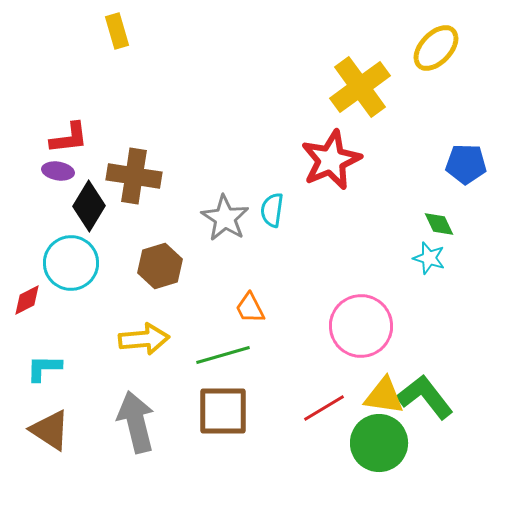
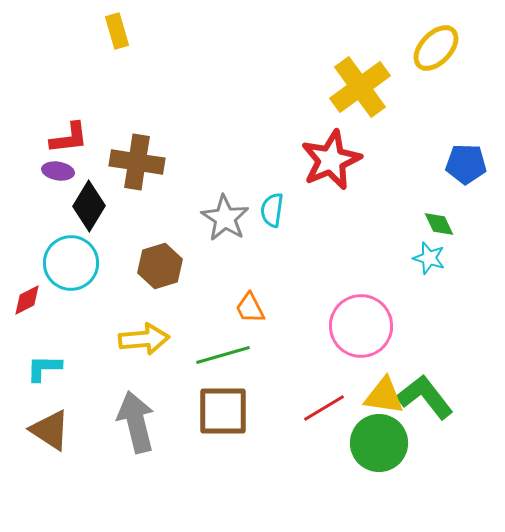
brown cross: moved 3 px right, 14 px up
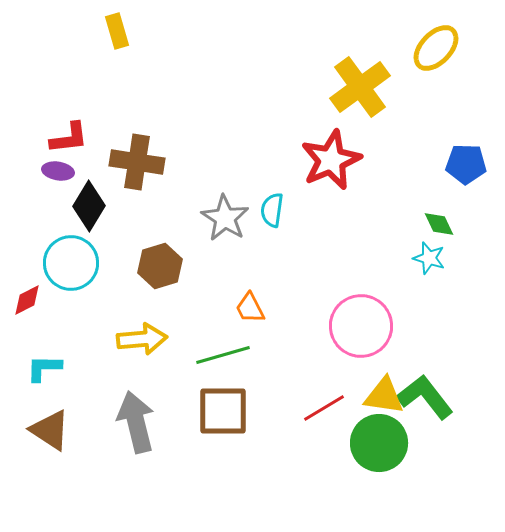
yellow arrow: moved 2 px left
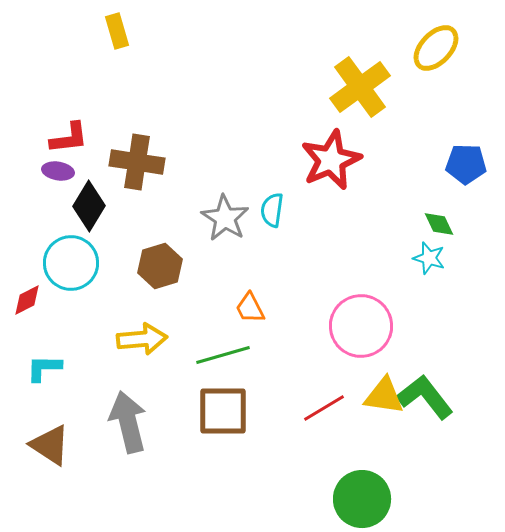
gray arrow: moved 8 px left
brown triangle: moved 15 px down
green circle: moved 17 px left, 56 px down
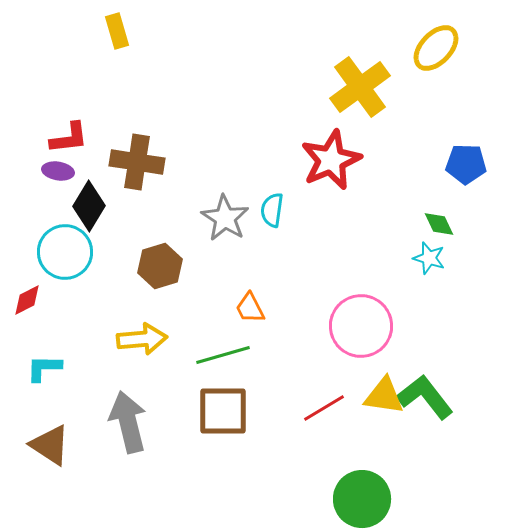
cyan circle: moved 6 px left, 11 px up
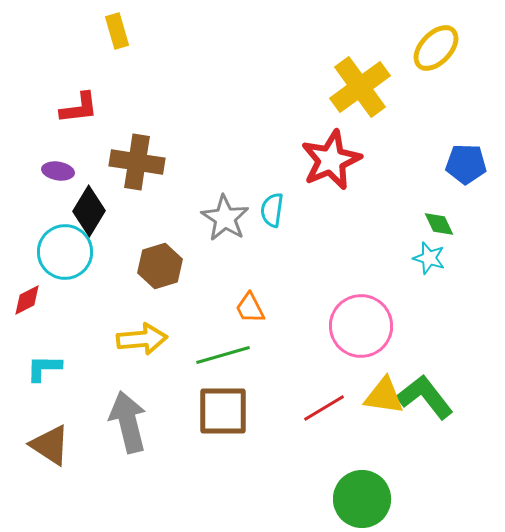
red L-shape: moved 10 px right, 30 px up
black diamond: moved 5 px down
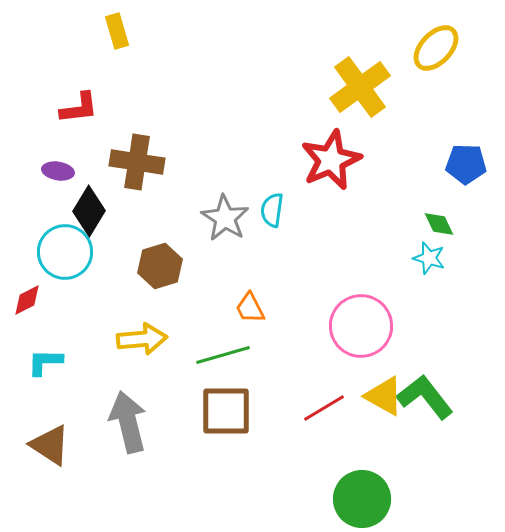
cyan L-shape: moved 1 px right, 6 px up
yellow triangle: rotated 21 degrees clockwise
brown square: moved 3 px right
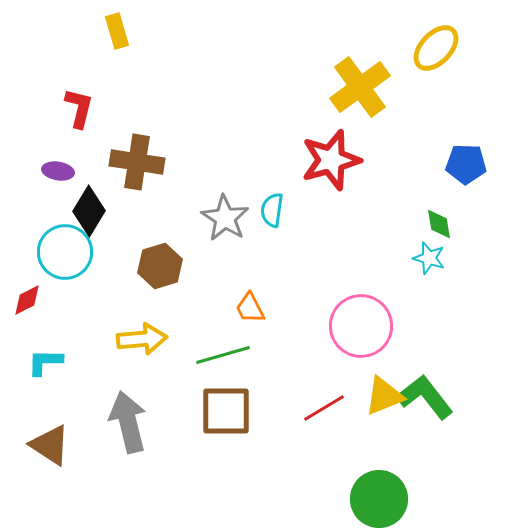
red L-shape: rotated 69 degrees counterclockwise
red star: rotated 8 degrees clockwise
green diamond: rotated 16 degrees clockwise
yellow triangle: rotated 51 degrees counterclockwise
green circle: moved 17 px right
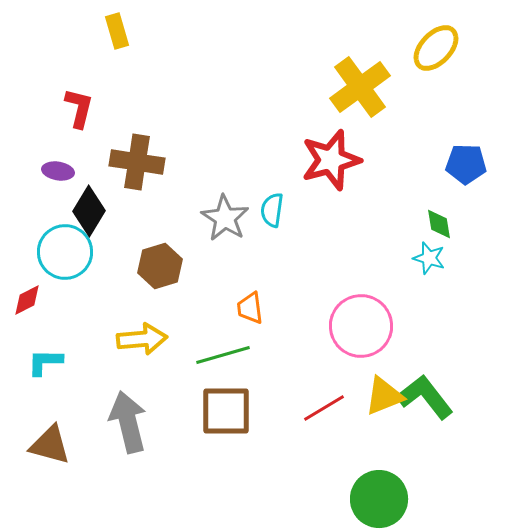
orange trapezoid: rotated 20 degrees clockwise
brown triangle: rotated 18 degrees counterclockwise
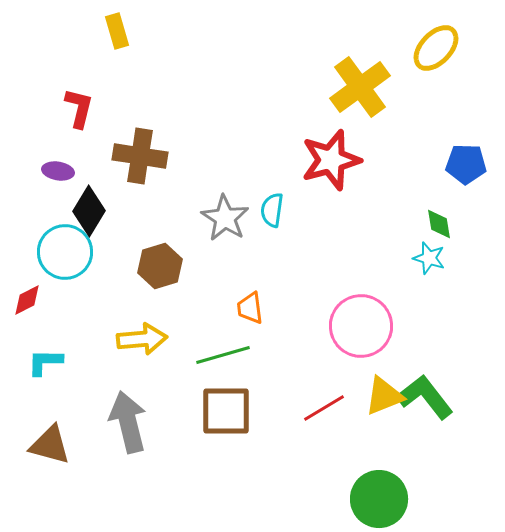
brown cross: moved 3 px right, 6 px up
